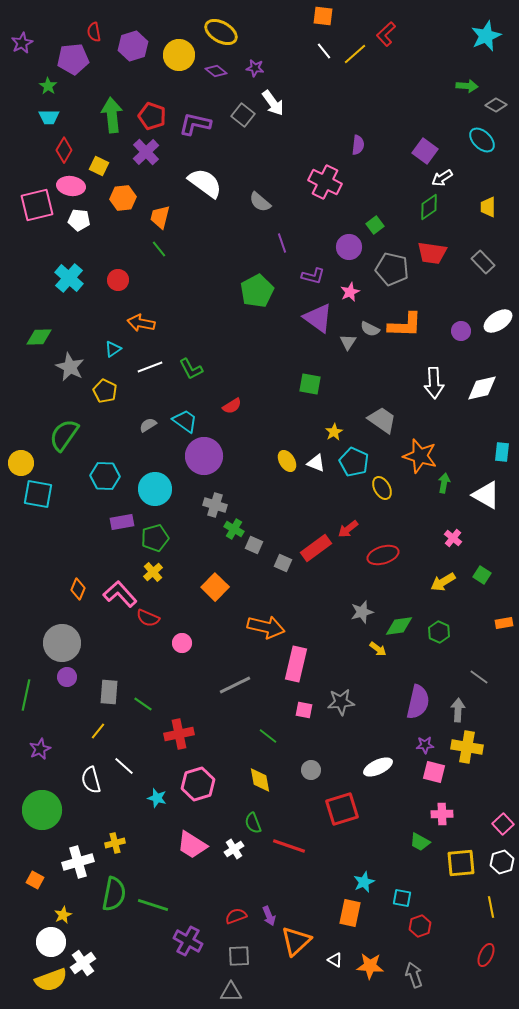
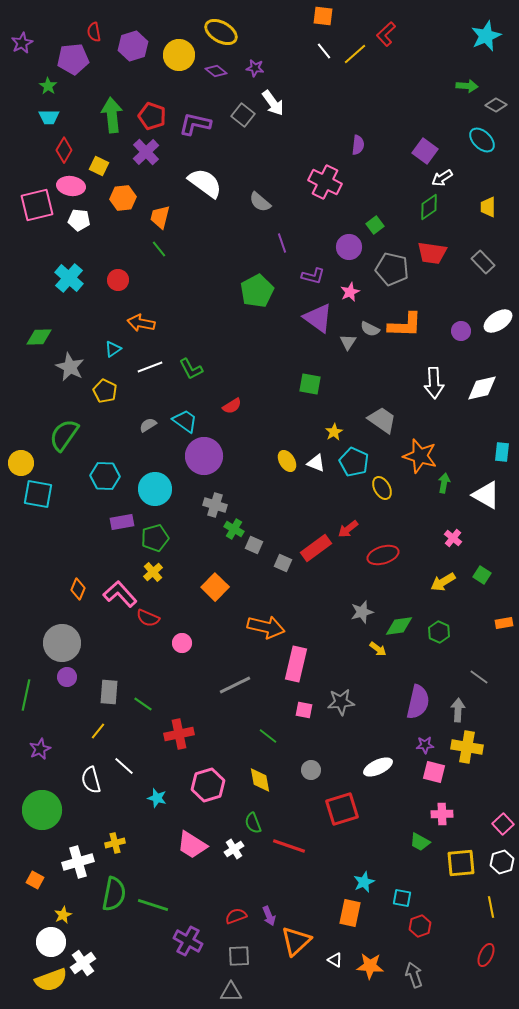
pink hexagon at (198, 784): moved 10 px right, 1 px down
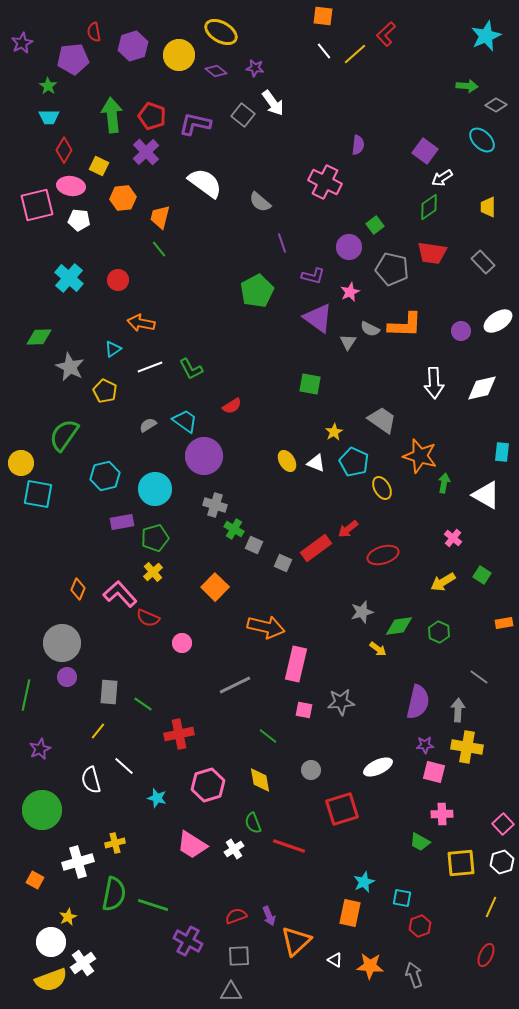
cyan hexagon at (105, 476): rotated 16 degrees counterclockwise
yellow line at (491, 907): rotated 35 degrees clockwise
yellow star at (63, 915): moved 5 px right, 2 px down
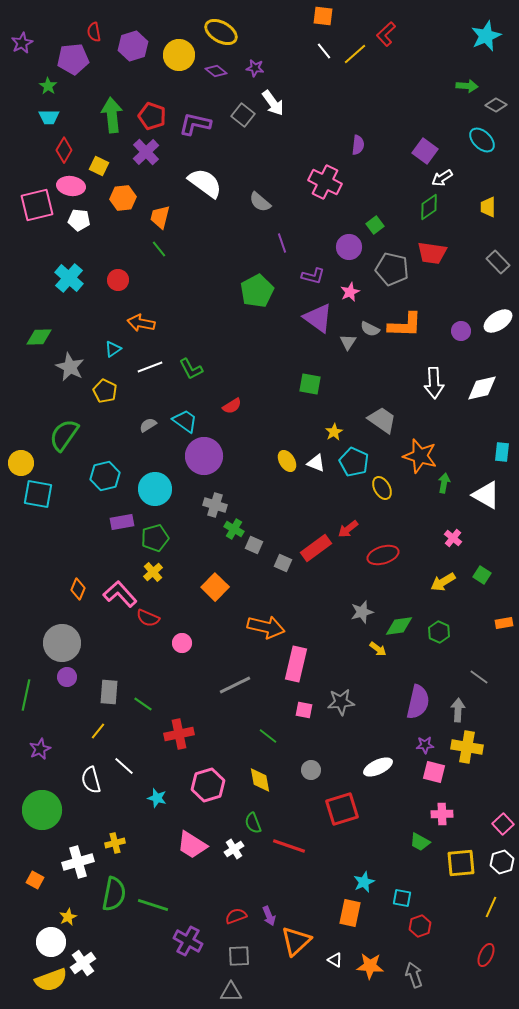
gray rectangle at (483, 262): moved 15 px right
